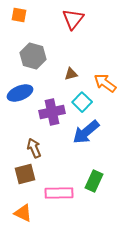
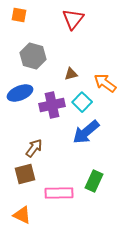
purple cross: moved 7 px up
brown arrow: rotated 60 degrees clockwise
orange triangle: moved 1 px left, 2 px down
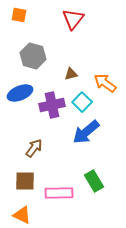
brown square: moved 7 px down; rotated 15 degrees clockwise
green rectangle: rotated 55 degrees counterclockwise
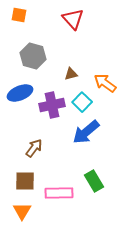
red triangle: rotated 20 degrees counterclockwise
orange triangle: moved 4 px up; rotated 36 degrees clockwise
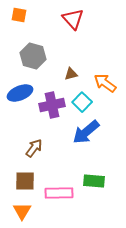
green rectangle: rotated 55 degrees counterclockwise
